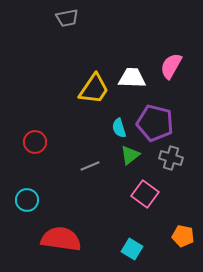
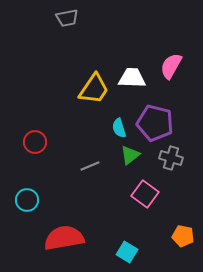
red semicircle: moved 3 px right, 1 px up; rotated 18 degrees counterclockwise
cyan square: moved 5 px left, 3 px down
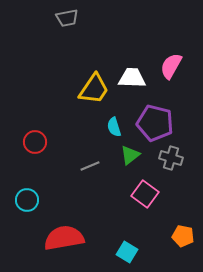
cyan semicircle: moved 5 px left, 1 px up
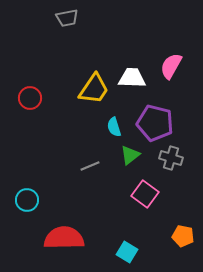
red circle: moved 5 px left, 44 px up
red semicircle: rotated 9 degrees clockwise
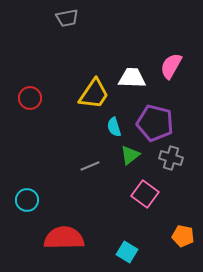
yellow trapezoid: moved 5 px down
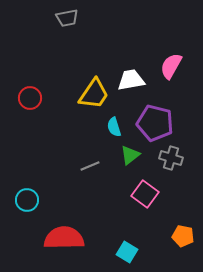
white trapezoid: moved 1 px left, 2 px down; rotated 12 degrees counterclockwise
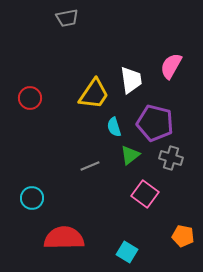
white trapezoid: rotated 92 degrees clockwise
cyan circle: moved 5 px right, 2 px up
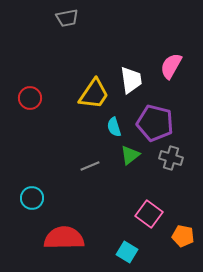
pink square: moved 4 px right, 20 px down
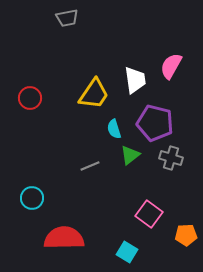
white trapezoid: moved 4 px right
cyan semicircle: moved 2 px down
orange pentagon: moved 3 px right, 1 px up; rotated 15 degrees counterclockwise
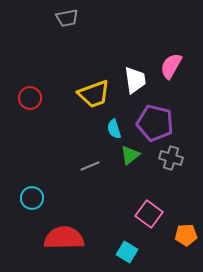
yellow trapezoid: rotated 36 degrees clockwise
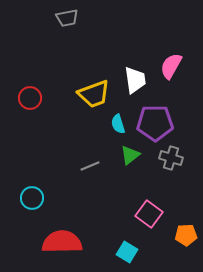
purple pentagon: rotated 15 degrees counterclockwise
cyan semicircle: moved 4 px right, 5 px up
red semicircle: moved 2 px left, 4 px down
